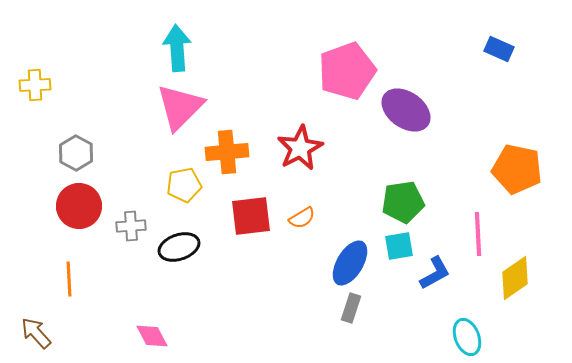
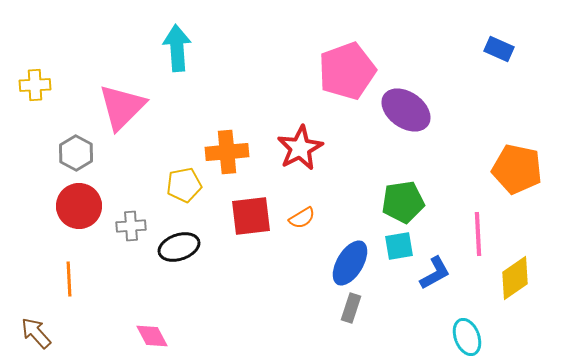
pink triangle: moved 58 px left
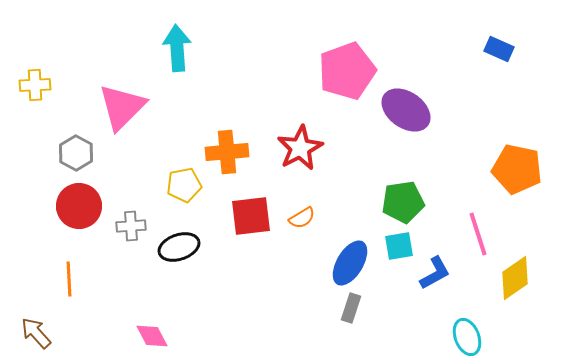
pink line: rotated 15 degrees counterclockwise
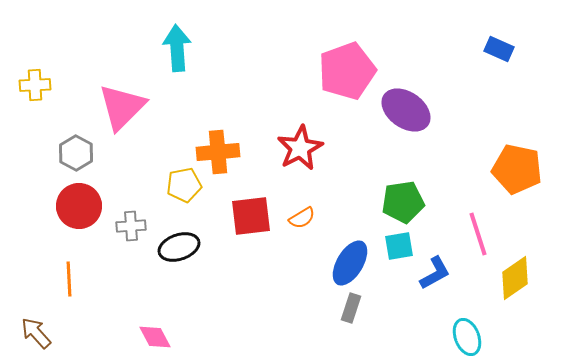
orange cross: moved 9 px left
pink diamond: moved 3 px right, 1 px down
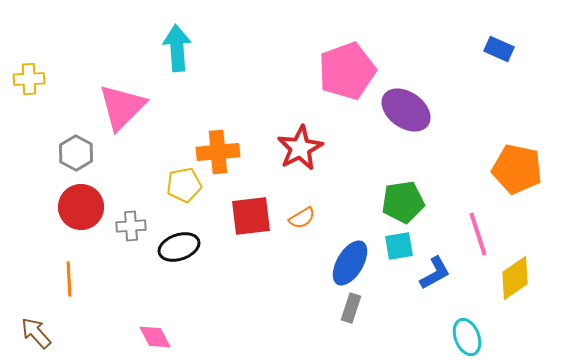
yellow cross: moved 6 px left, 6 px up
red circle: moved 2 px right, 1 px down
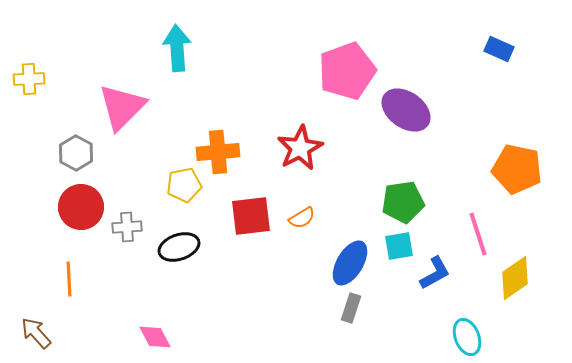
gray cross: moved 4 px left, 1 px down
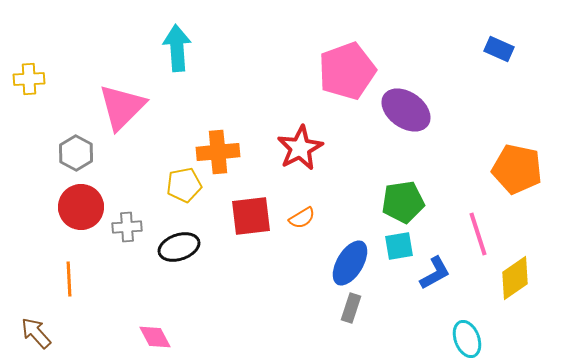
cyan ellipse: moved 2 px down
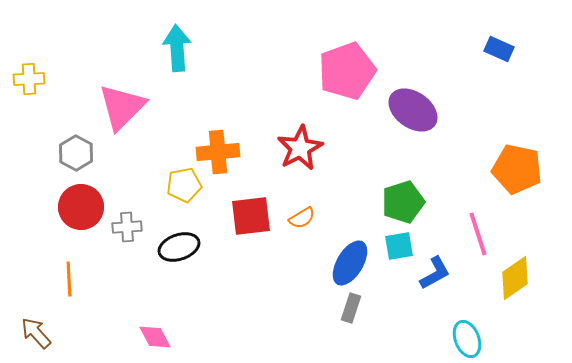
purple ellipse: moved 7 px right
green pentagon: rotated 9 degrees counterclockwise
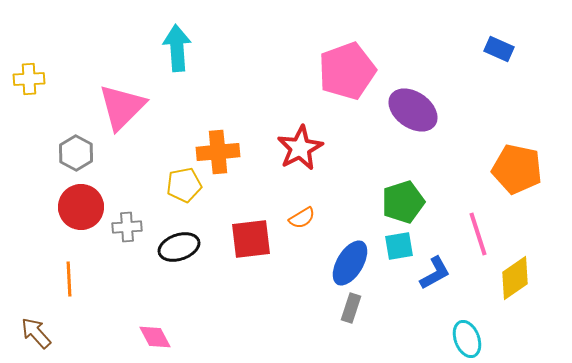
red square: moved 23 px down
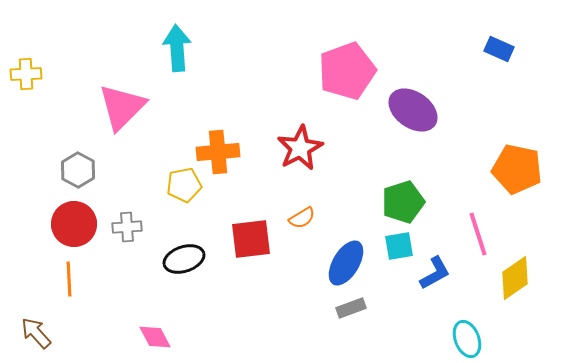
yellow cross: moved 3 px left, 5 px up
gray hexagon: moved 2 px right, 17 px down
red circle: moved 7 px left, 17 px down
black ellipse: moved 5 px right, 12 px down
blue ellipse: moved 4 px left
gray rectangle: rotated 52 degrees clockwise
